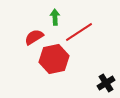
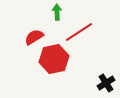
green arrow: moved 2 px right, 5 px up
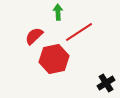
green arrow: moved 1 px right
red semicircle: moved 1 px up; rotated 12 degrees counterclockwise
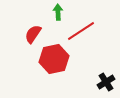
red line: moved 2 px right, 1 px up
red semicircle: moved 1 px left, 2 px up; rotated 12 degrees counterclockwise
black cross: moved 1 px up
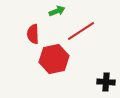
green arrow: moved 1 px left, 1 px up; rotated 70 degrees clockwise
red semicircle: rotated 36 degrees counterclockwise
black cross: rotated 36 degrees clockwise
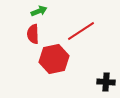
green arrow: moved 18 px left
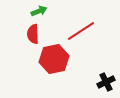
black cross: rotated 30 degrees counterclockwise
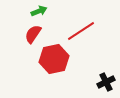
red semicircle: rotated 36 degrees clockwise
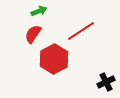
red hexagon: rotated 16 degrees counterclockwise
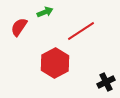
green arrow: moved 6 px right, 1 px down
red semicircle: moved 14 px left, 7 px up
red hexagon: moved 1 px right, 4 px down
